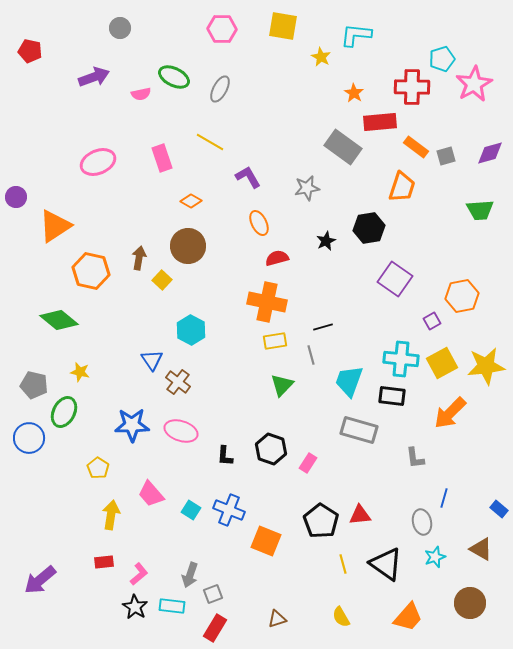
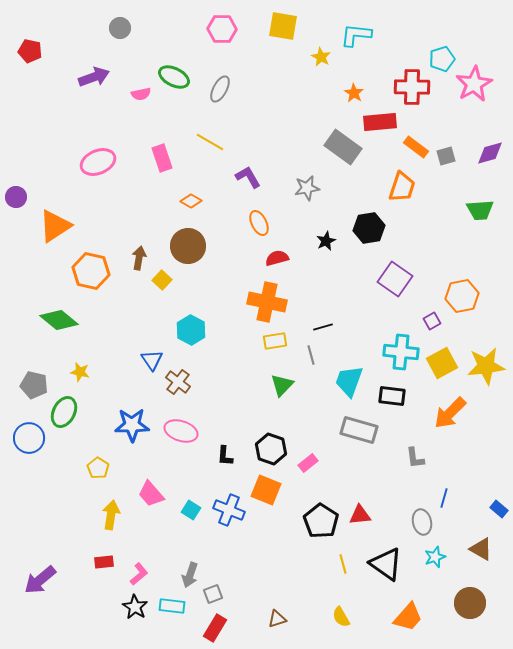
cyan cross at (401, 359): moved 7 px up
pink rectangle at (308, 463): rotated 18 degrees clockwise
orange square at (266, 541): moved 51 px up
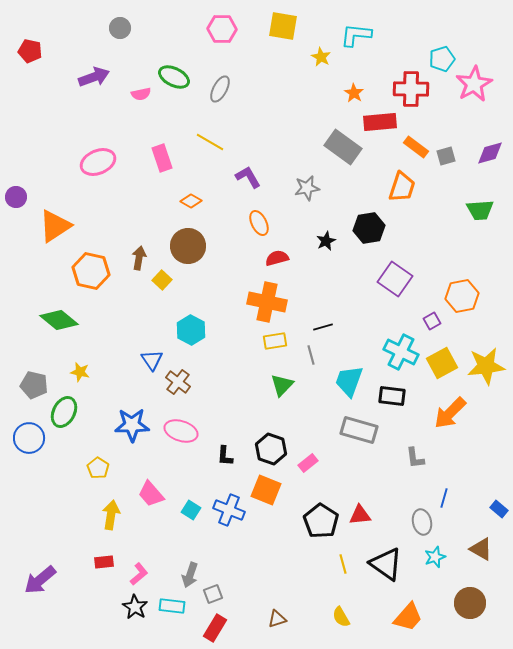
red cross at (412, 87): moved 1 px left, 2 px down
cyan cross at (401, 352): rotated 20 degrees clockwise
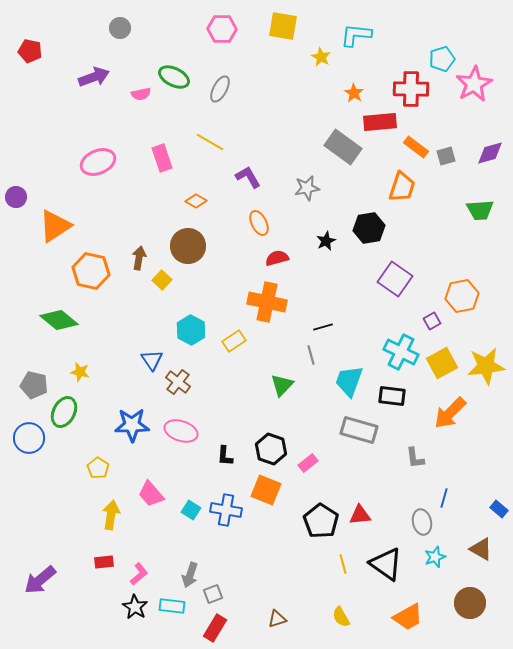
orange diamond at (191, 201): moved 5 px right
yellow rectangle at (275, 341): moved 41 px left; rotated 25 degrees counterclockwise
blue cross at (229, 510): moved 3 px left; rotated 12 degrees counterclockwise
orange trapezoid at (408, 617): rotated 20 degrees clockwise
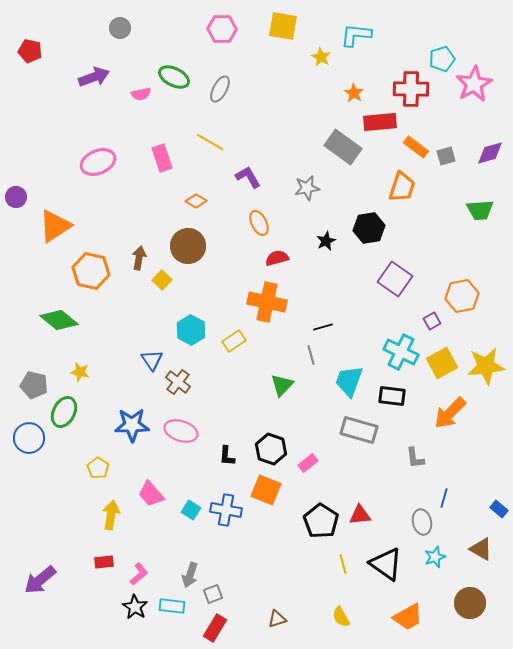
black L-shape at (225, 456): moved 2 px right
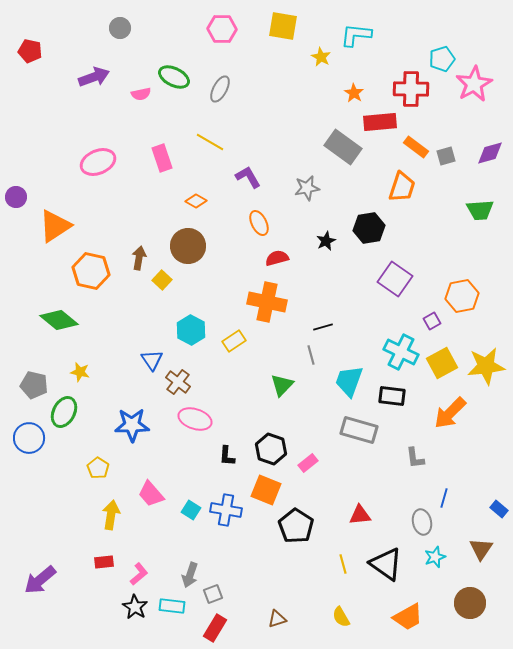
pink ellipse at (181, 431): moved 14 px right, 12 px up
black pentagon at (321, 521): moved 25 px left, 5 px down
brown triangle at (481, 549): rotated 35 degrees clockwise
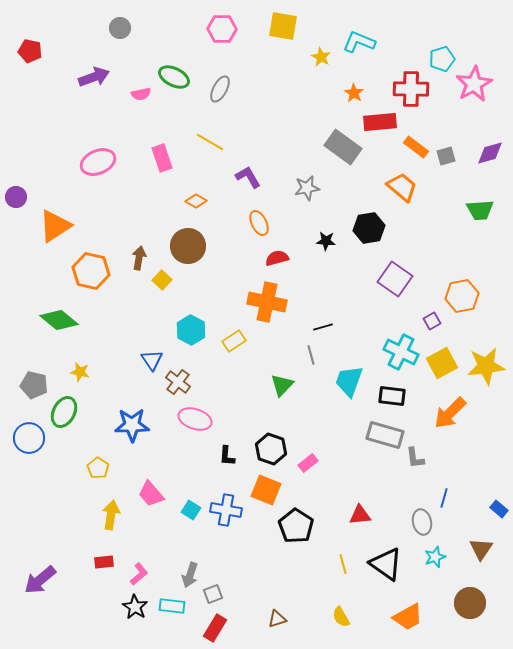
cyan L-shape at (356, 35): moved 3 px right, 7 px down; rotated 16 degrees clockwise
orange trapezoid at (402, 187): rotated 68 degrees counterclockwise
black star at (326, 241): rotated 30 degrees clockwise
gray rectangle at (359, 430): moved 26 px right, 5 px down
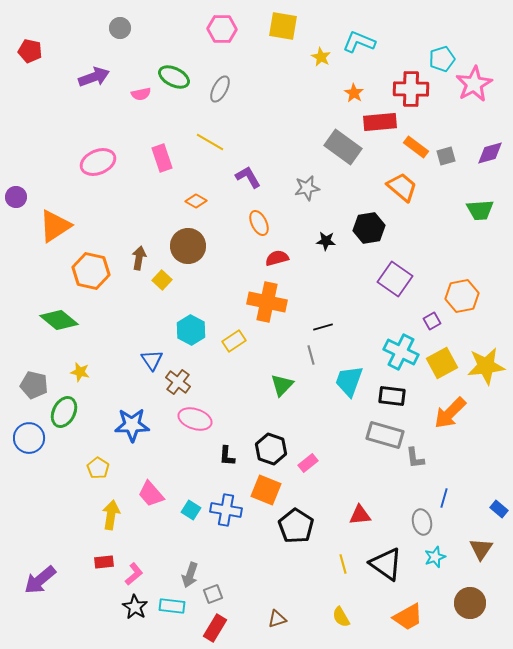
pink L-shape at (139, 574): moved 5 px left
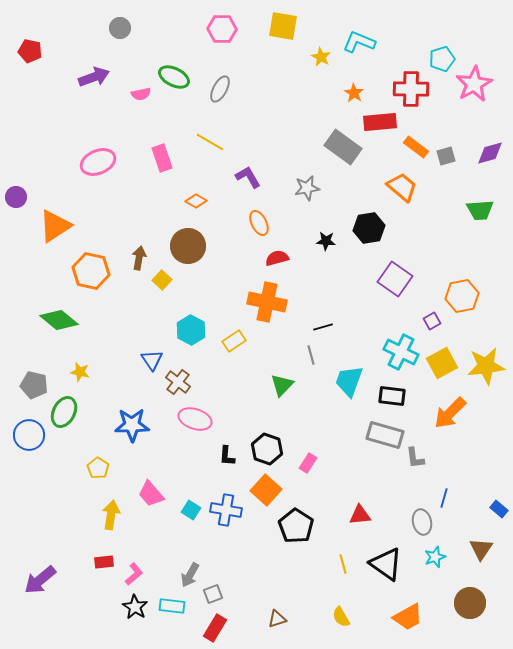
blue circle at (29, 438): moved 3 px up
black hexagon at (271, 449): moved 4 px left
pink rectangle at (308, 463): rotated 18 degrees counterclockwise
orange square at (266, 490): rotated 20 degrees clockwise
gray arrow at (190, 575): rotated 10 degrees clockwise
